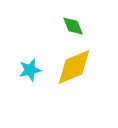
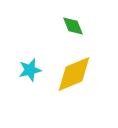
yellow diamond: moved 7 px down
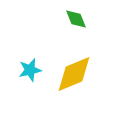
green diamond: moved 3 px right, 7 px up
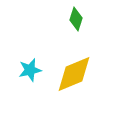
green diamond: rotated 40 degrees clockwise
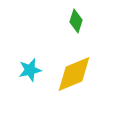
green diamond: moved 2 px down
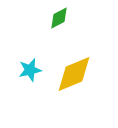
green diamond: moved 17 px left, 3 px up; rotated 45 degrees clockwise
